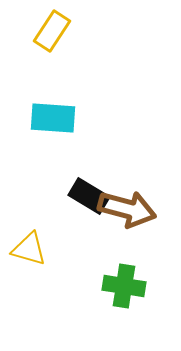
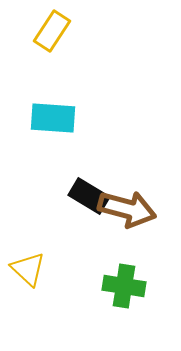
yellow triangle: moved 1 px left, 20 px down; rotated 27 degrees clockwise
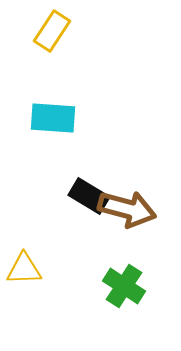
yellow triangle: moved 4 px left; rotated 45 degrees counterclockwise
green cross: rotated 24 degrees clockwise
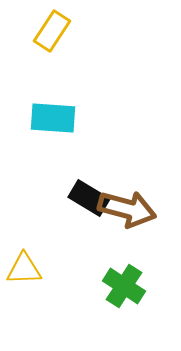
black rectangle: moved 2 px down
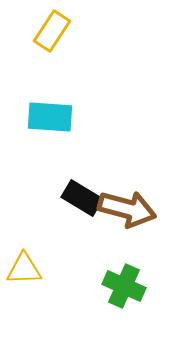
cyan rectangle: moved 3 px left, 1 px up
black rectangle: moved 7 px left
green cross: rotated 9 degrees counterclockwise
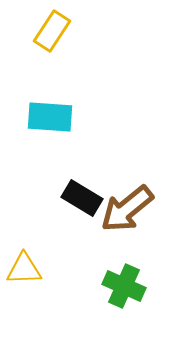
brown arrow: rotated 126 degrees clockwise
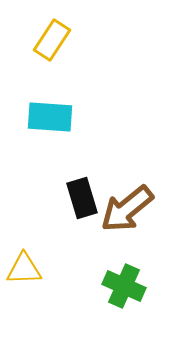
yellow rectangle: moved 9 px down
black rectangle: rotated 42 degrees clockwise
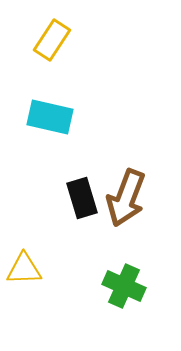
cyan rectangle: rotated 9 degrees clockwise
brown arrow: moved 1 px left, 11 px up; rotated 30 degrees counterclockwise
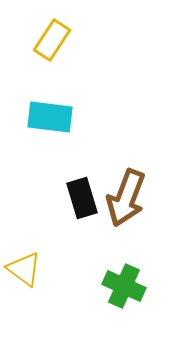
cyan rectangle: rotated 6 degrees counterclockwise
yellow triangle: rotated 39 degrees clockwise
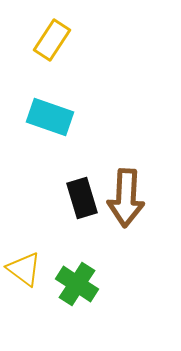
cyan rectangle: rotated 12 degrees clockwise
brown arrow: rotated 18 degrees counterclockwise
green cross: moved 47 px left, 2 px up; rotated 9 degrees clockwise
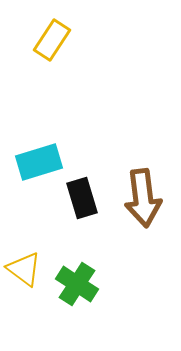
cyan rectangle: moved 11 px left, 45 px down; rotated 36 degrees counterclockwise
brown arrow: moved 17 px right; rotated 10 degrees counterclockwise
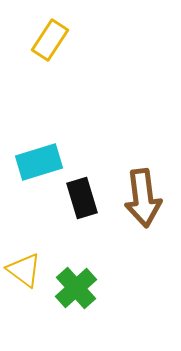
yellow rectangle: moved 2 px left
yellow triangle: moved 1 px down
green cross: moved 1 px left, 4 px down; rotated 15 degrees clockwise
